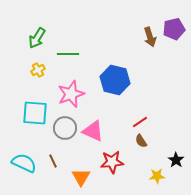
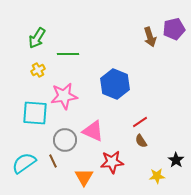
blue hexagon: moved 4 px down; rotated 8 degrees clockwise
pink star: moved 7 px left, 2 px down; rotated 12 degrees clockwise
gray circle: moved 12 px down
cyan semicircle: rotated 60 degrees counterclockwise
orange triangle: moved 3 px right
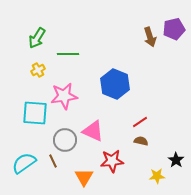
brown semicircle: rotated 136 degrees clockwise
red star: moved 1 px up
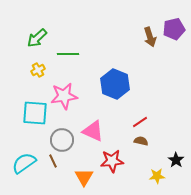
green arrow: rotated 15 degrees clockwise
gray circle: moved 3 px left
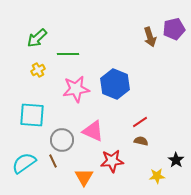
pink star: moved 12 px right, 7 px up
cyan square: moved 3 px left, 2 px down
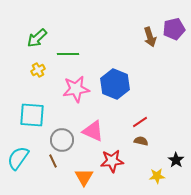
cyan semicircle: moved 6 px left, 5 px up; rotated 20 degrees counterclockwise
